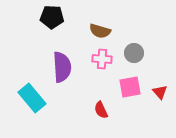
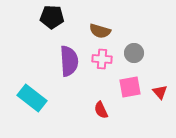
purple semicircle: moved 7 px right, 6 px up
cyan rectangle: rotated 12 degrees counterclockwise
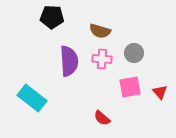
red semicircle: moved 1 px right, 8 px down; rotated 24 degrees counterclockwise
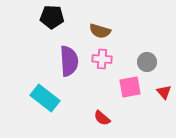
gray circle: moved 13 px right, 9 px down
red triangle: moved 4 px right
cyan rectangle: moved 13 px right
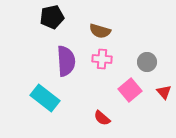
black pentagon: rotated 15 degrees counterclockwise
purple semicircle: moved 3 px left
pink square: moved 3 px down; rotated 30 degrees counterclockwise
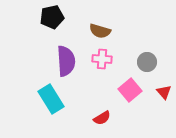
cyan rectangle: moved 6 px right, 1 px down; rotated 20 degrees clockwise
red semicircle: rotated 72 degrees counterclockwise
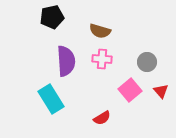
red triangle: moved 3 px left, 1 px up
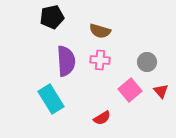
pink cross: moved 2 px left, 1 px down
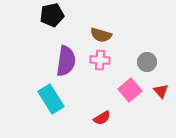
black pentagon: moved 2 px up
brown semicircle: moved 1 px right, 4 px down
purple semicircle: rotated 12 degrees clockwise
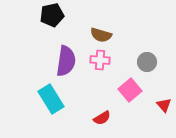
red triangle: moved 3 px right, 14 px down
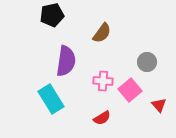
brown semicircle: moved 1 px right, 2 px up; rotated 70 degrees counterclockwise
pink cross: moved 3 px right, 21 px down
red triangle: moved 5 px left
